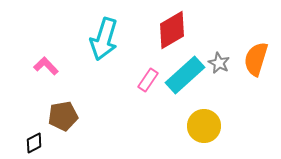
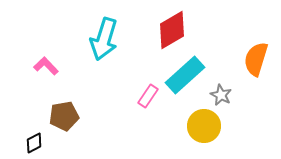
gray star: moved 2 px right, 32 px down
pink rectangle: moved 16 px down
brown pentagon: moved 1 px right
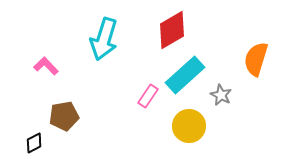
yellow circle: moved 15 px left
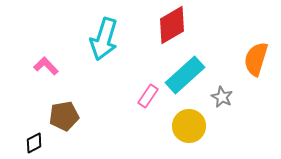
red diamond: moved 5 px up
gray star: moved 1 px right, 2 px down
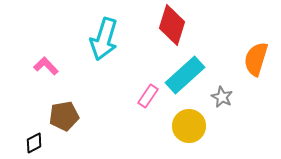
red diamond: rotated 42 degrees counterclockwise
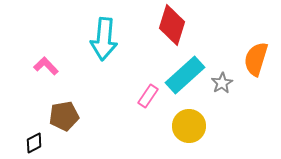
cyan arrow: rotated 12 degrees counterclockwise
gray star: moved 14 px up; rotated 15 degrees clockwise
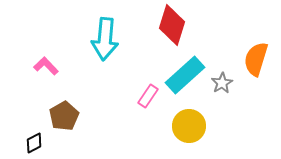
cyan arrow: moved 1 px right
brown pentagon: rotated 20 degrees counterclockwise
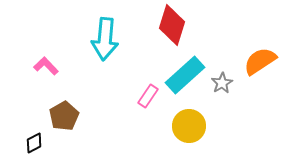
orange semicircle: moved 4 px right, 2 px down; rotated 40 degrees clockwise
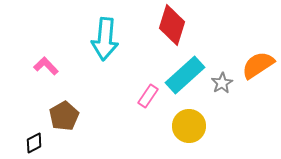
orange semicircle: moved 2 px left, 4 px down
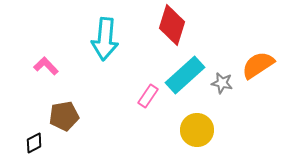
gray star: rotated 30 degrees counterclockwise
brown pentagon: rotated 20 degrees clockwise
yellow circle: moved 8 px right, 4 px down
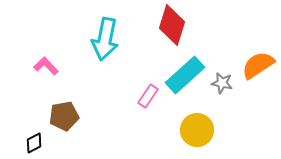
cyan arrow: rotated 6 degrees clockwise
